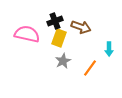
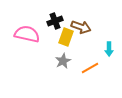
yellow rectangle: moved 7 px right, 1 px up
orange line: rotated 24 degrees clockwise
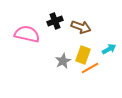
yellow rectangle: moved 17 px right, 18 px down
cyan arrow: rotated 120 degrees counterclockwise
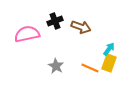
pink semicircle: rotated 25 degrees counterclockwise
cyan arrow: rotated 24 degrees counterclockwise
yellow rectangle: moved 26 px right, 8 px down
gray star: moved 7 px left, 5 px down; rotated 14 degrees counterclockwise
orange line: rotated 54 degrees clockwise
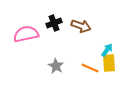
black cross: moved 1 px left, 2 px down
brown arrow: moved 1 px up
pink semicircle: moved 1 px left
cyan arrow: moved 2 px left, 1 px down
yellow rectangle: rotated 24 degrees counterclockwise
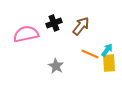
brown arrow: rotated 72 degrees counterclockwise
orange line: moved 14 px up
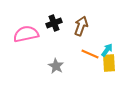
brown arrow: rotated 18 degrees counterclockwise
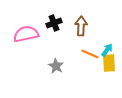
brown arrow: rotated 18 degrees counterclockwise
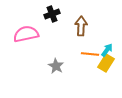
black cross: moved 2 px left, 9 px up
orange line: rotated 18 degrees counterclockwise
yellow rectangle: moved 3 px left; rotated 36 degrees clockwise
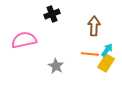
brown arrow: moved 13 px right
pink semicircle: moved 2 px left, 6 px down
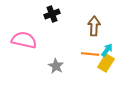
pink semicircle: rotated 25 degrees clockwise
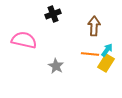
black cross: moved 1 px right
